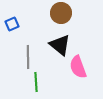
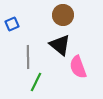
brown circle: moved 2 px right, 2 px down
green line: rotated 30 degrees clockwise
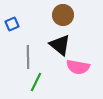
pink semicircle: rotated 60 degrees counterclockwise
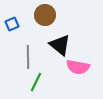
brown circle: moved 18 px left
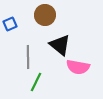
blue square: moved 2 px left
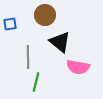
blue square: rotated 16 degrees clockwise
black triangle: moved 3 px up
green line: rotated 12 degrees counterclockwise
